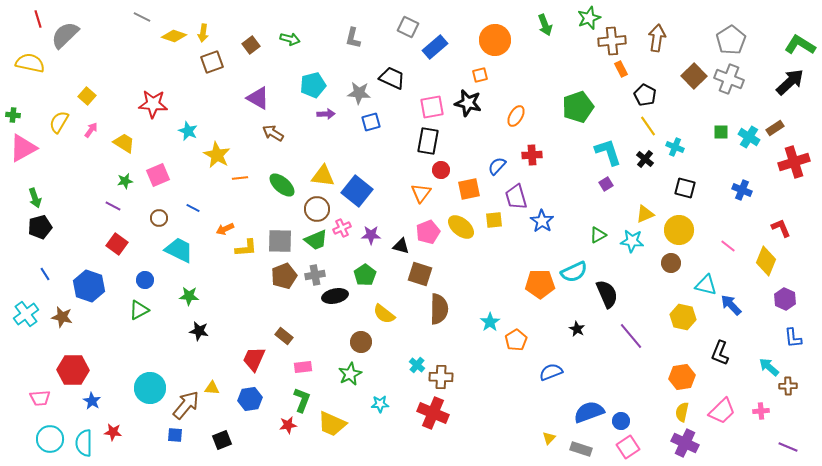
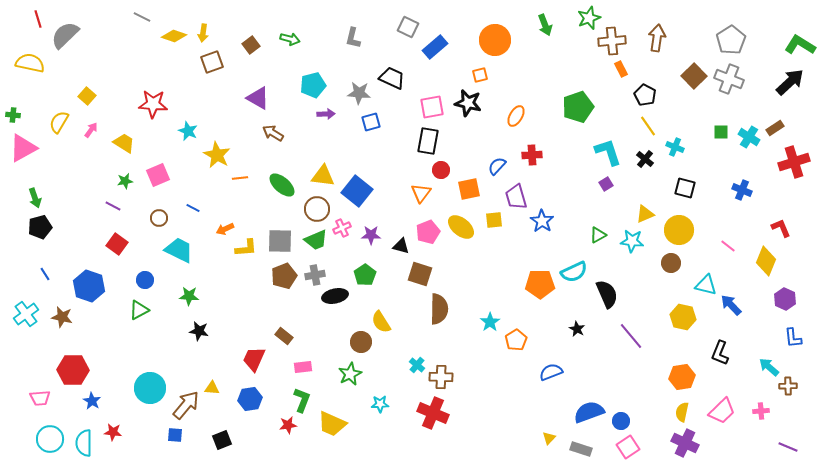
yellow semicircle at (384, 314): moved 3 px left, 8 px down; rotated 20 degrees clockwise
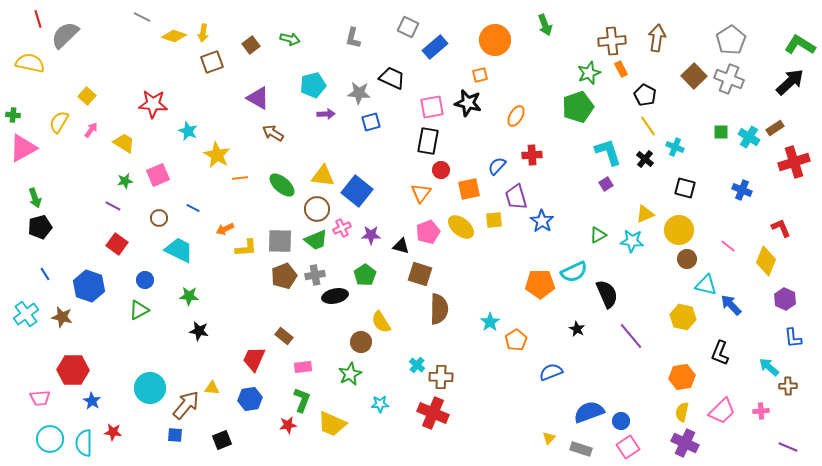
green star at (589, 18): moved 55 px down
brown circle at (671, 263): moved 16 px right, 4 px up
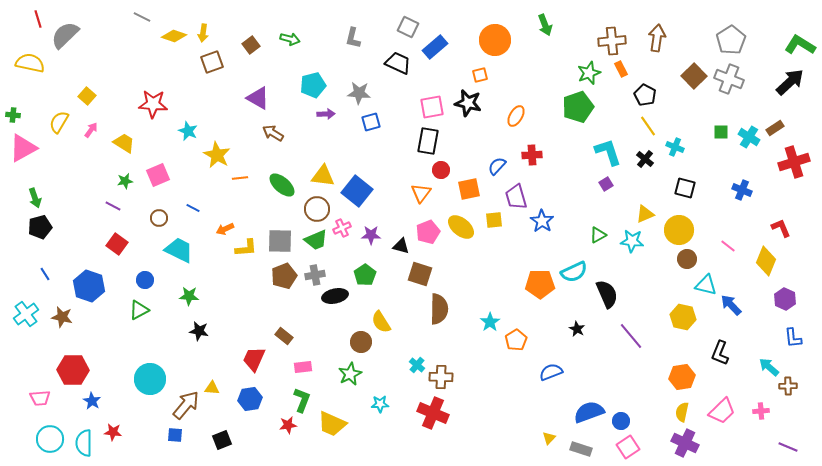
black trapezoid at (392, 78): moved 6 px right, 15 px up
cyan circle at (150, 388): moved 9 px up
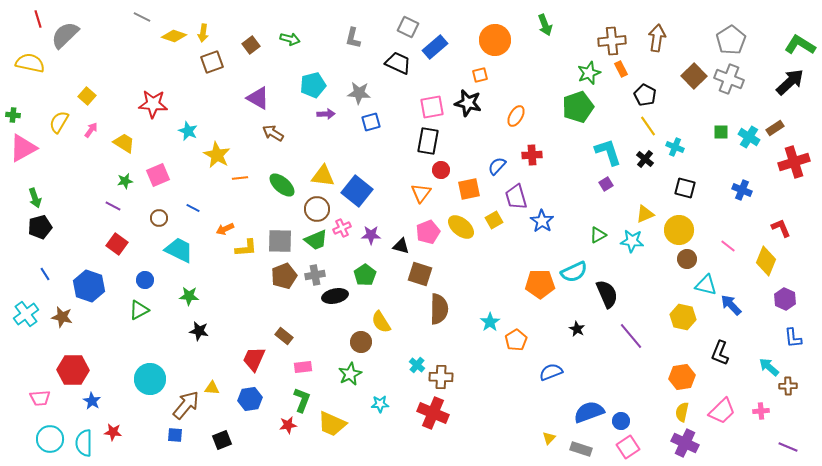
yellow square at (494, 220): rotated 24 degrees counterclockwise
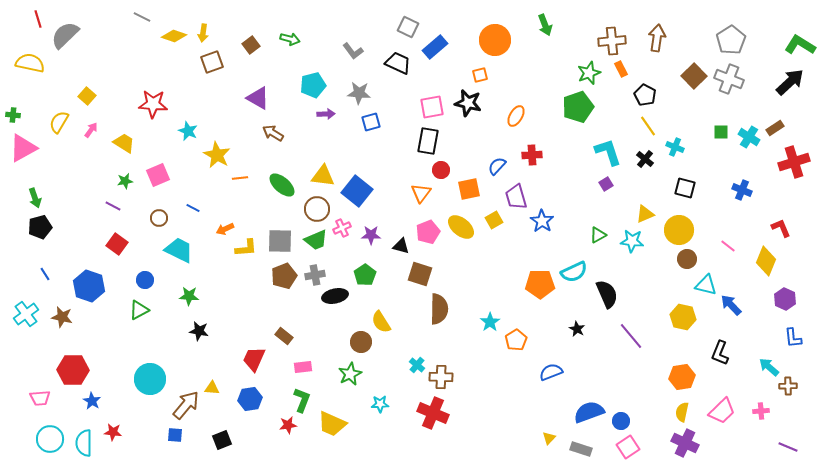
gray L-shape at (353, 38): moved 13 px down; rotated 50 degrees counterclockwise
